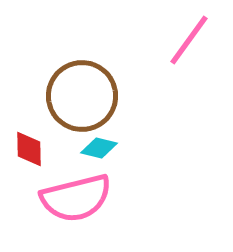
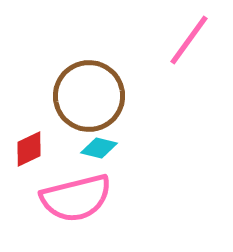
brown circle: moved 7 px right
red diamond: rotated 66 degrees clockwise
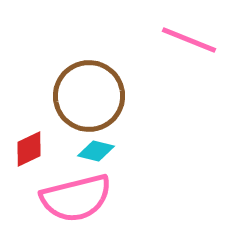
pink line: rotated 76 degrees clockwise
cyan diamond: moved 3 px left, 3 px down
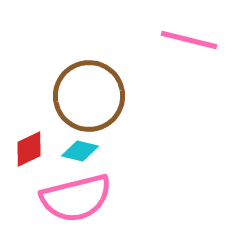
pink line: rotated 8 degrees counterclockwise
cyan diamond: moved 16 px left
